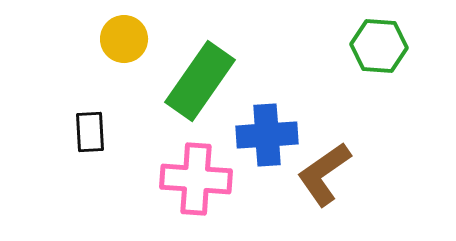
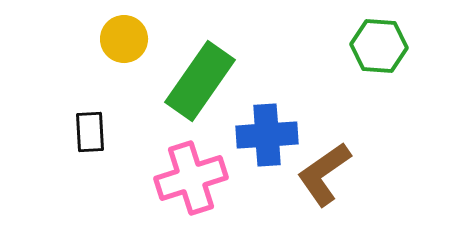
pink cross: moved 5 px left, 1 px up; rotated 22 degrees counterclockwise
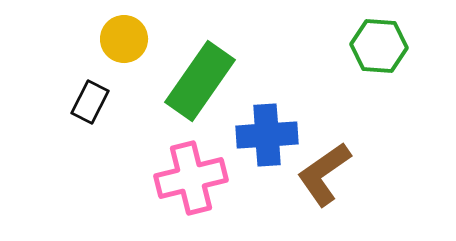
black rectangle: moved 30 px up; rotated 30 degrees clockwise
pink cross: rotated 4 degrees clockwise
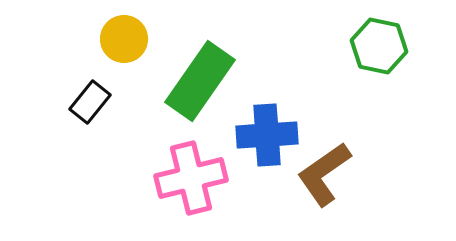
green hexagon: rotated 8 degrees clockwise
black rectangle: rotated 12 degrees clockwise
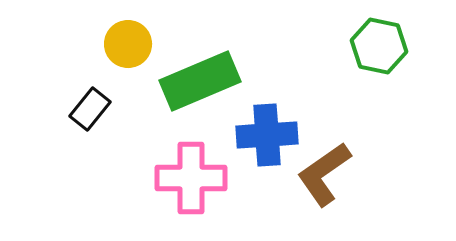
yellow circle: moved 4 px right, 5 px down
green rectangle: rotated 32 degrees clockwise
black rectangle: moved 7 px down
pink cross: rotated 14 degrees clockwise
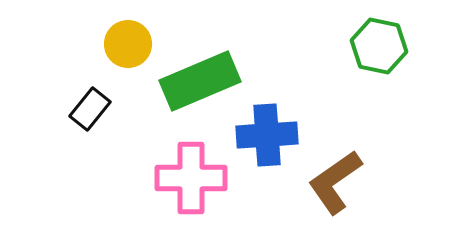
brown L-shape: moved 11 px right, 8 px down
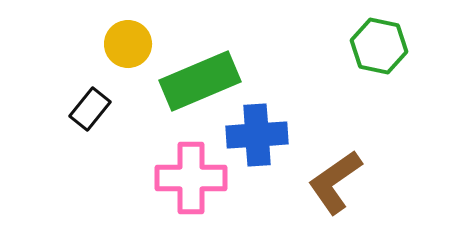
blue cross: moved 10 px left
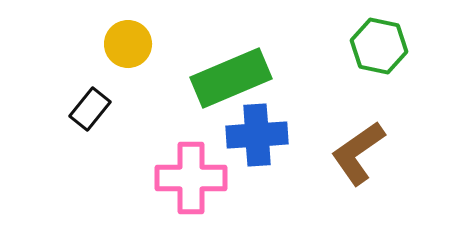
green rectangle: moved 31 px right, 3 px up
brown L-shape: moved 23 px right, 29 px up
